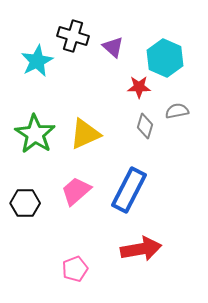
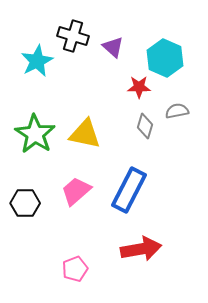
yellow triangle: rotated 36 degrees clockwise
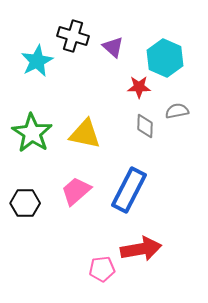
gray diamond: rotated 15 degrees counterclockwise
green star: moved 3 px left, 1 px up
pink pentagon: moved 27 px right; rotated 15 degrees clockwise
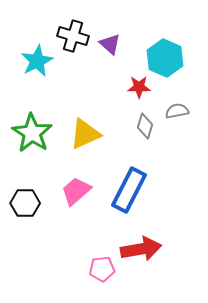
purple triangle: moved 3 px left, 3 px up
gray diamond: rotated 15 degrees clockwise
yellow triangle: rotated 36 degrees counterclockwise
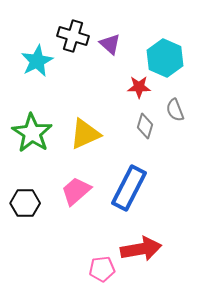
gray semicircle: moved 2 px left, 1 px up; rotated 100 degrees counterclockwise
blue rectangle: moved 2 px up
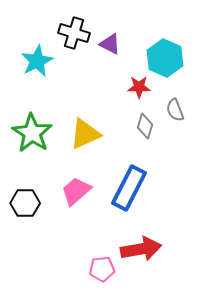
black cross: moved 1 px right, 3 px up
purple triangle: rotated 15 degrees counterclockwise
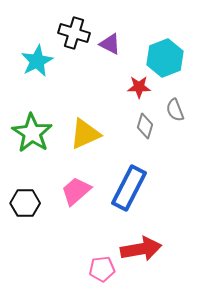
cyan hexagon: rotated 15 degrees clockwise
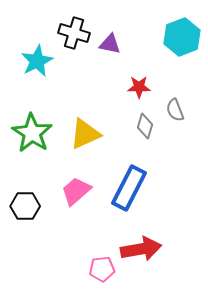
purple triangle: rotated 15 degrees counterclockwise
cyan hexagon: moved 17 px right, 21 px up
black hexagon: moved 3 px down
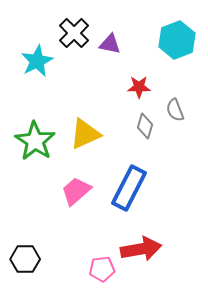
black cross: rotated 28 degrees clockwise
cyan hexagon: moved 5 px left, 3 px down
green star: moved 3 px right, 8 px down
black hexagon: moved 53 px down
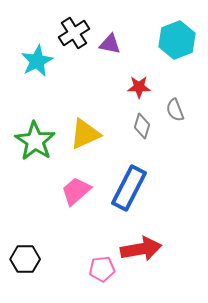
black cross: rotated 12 degrees clockwise
gray diamond: moved 3 px left
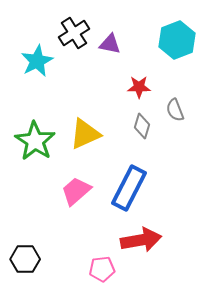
red arrow: moved 9 px up
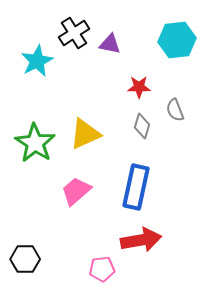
cyan hexagon: rotated 15 degrees clockwise
green star: moved 2 px down
blue rectangle: moved 7 px right, 1 px up; rotated 15 degrees counterclockwise
